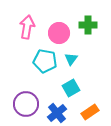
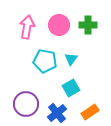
pink circle: moved 8 px up
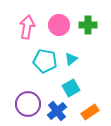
cyan triangle: rotated 16 degrees clockwise
purple circle: moved 2 px right
blue cross: moved 2 px up
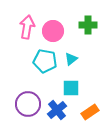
pink circle: moved 6 px left, 6 px down
cyan square: rotated 30 degrees clockwise
blue cross: moved 1 px up
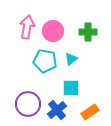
green cross: moved 7 px down
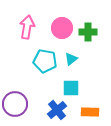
pink circle: moved 9 px right, 3 px up
purple circle: moved 13 px left
orange rectangle: rotated 36 degrees clockwise
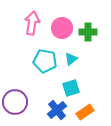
pink arrow: moved 5 px right, 4 px up
cyan square: rotated 18 degrees counterclockwise
purple circle: moved 2 px up
orange rectangle: moved 5 px left; rotated 36 degrees counterclockwise
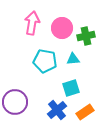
green cross: moved 2 px left, 4 px down; rotated 12 degrees counterclockwise
cyan triangle: moved 2 px right; rotated 32 degrees clockwise
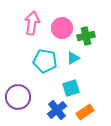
cyan triangle: moved 1 px up; rotated 24 degrees counterclockwise
purple circle: moved 3 px right, 5 px up
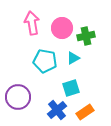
pink arrow: rotated 20 degrees counterclockwise
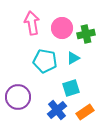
green cross: moved 2 px up
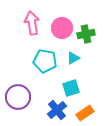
orange rectangle: moved 1 px down
